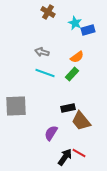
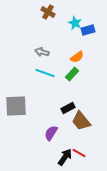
black rectangle: rotated 16 degrees counterclockwise
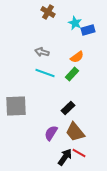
black rectangle: rotated 16 degrees counterclockwise
brown trapezoid: moved 6 px left, 11 px down
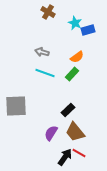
black rectangle: moved 2 px down
